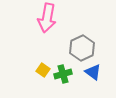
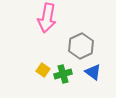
gray hexagon: moved 1 px left, 2 px up
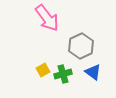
pink arrow: rotated 48 degrees counterclockwise
yellow square: rotated 24 degrees clockwise
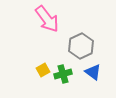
pink arrow: moved 1 px down
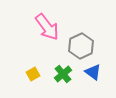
pink arrow: moved 8 px down
yellow square: moved 10 px left, 4 px down
green cross: rotated 24 degrees counterclockwise
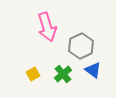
pink arrow: rotated 20 degrees clockwise
blue triangle: moved 2 px up
